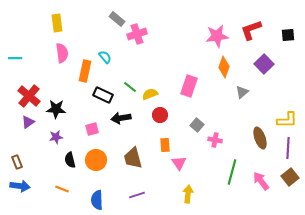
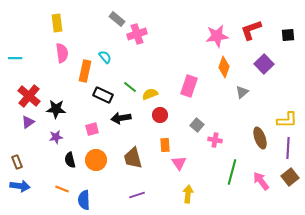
blue semicircle at (97, 200): moved 13 px left
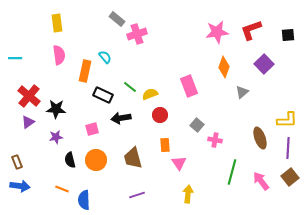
pink star at (217, 36): moved 4 px up
pink semicircle at (62, 53): moved 3 px left, 2 px down
pink rectangle at (189, 86): rotated 40 degrees counterclockwise
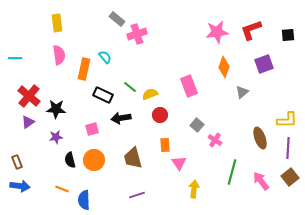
purple square at (264, 64): rotated 24 degrees clockwise
orange rectangle at (85, 71): moved 1 px left, 2 px up
pink cross at (215, 140): rotated 24 degrees clockwise
orange circle at (96, 160): moved 2 px left
yellow arrow at (188, 194): moved 6 px right, 5 px up
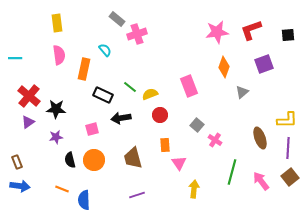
cyan semicircle at (105, 57): moved 7 px up
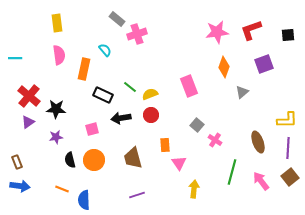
red circle at (160, 115): moved 9 px left
brown ellipse at (260, 138): moved 2 px left, 4 px down
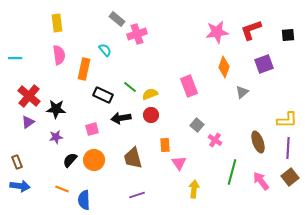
black semicircle at (70, 160): rotated 56 degrees clockwise
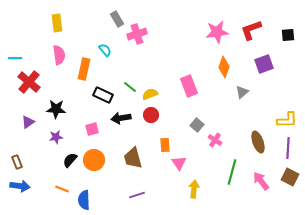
gray rectangle at (117, 19): rotated 21 degrees clockwise
red cross at (29, 96): moved 14 px up
brown square at (290, 177): rotated 24 degrees counterclockwise
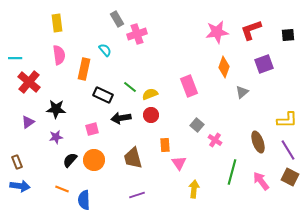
purple line at (288, 148): moved 2 px down; rotated 35 degrees counterclockwise
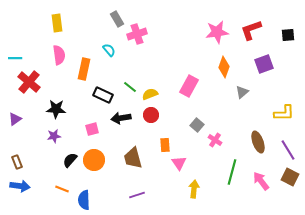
cyan semicircle at (105, 50): moved 4 px right
pink rectangle at (189, 86): rotated 50 degrees clockwise
yellow L-shape at (287, 120): moved 3 px left, 7 px up
purple triangle at (28, 122): moved 13 px left, 3 px up
purple star at (56, 137): moved 2 px left, 1 px up
